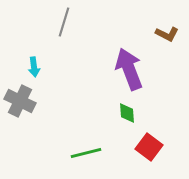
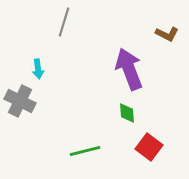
cyan arrow: moved 4 px right, 2 px down
green line: moved 1 px left, 2 px up
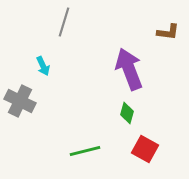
brown L-shape: moved 1 px right, 2 px up; rotated 20 degrees counterclockwise
cyan arrow: moved 5 px right, 3 px up; rotated 18 degrees counterclockwise
green diamond: rotated 20 degrees clockwise
red square: moved 4 px left, 2 px down; rotated 8 degrees counterclockwise
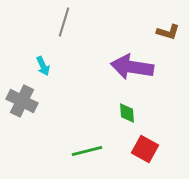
brown L-shape: rotated 10 degrees clockwise
purple arrow: moved 3 px right, 2 px up; rotated 60 degrees counterclockwise
gray cross: moved 2 px right
green diamond: rotated 20 degrees counterclockwise
green line: moved 2 px right
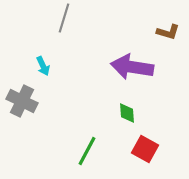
gray line: moved 4 px up
green line: rotated 48 degrees counterclockwise
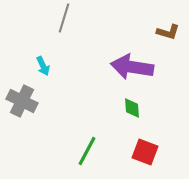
green diamond: moved 5 px right, 5 px up
red square: moved 3 px down; rotated 8 degrees counterclockwise
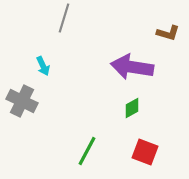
brown L-shape: moved 1 px down
green diamond: rotated 65 degrees clockwise
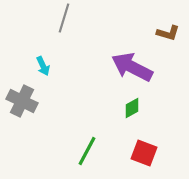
purple arrow: rotated 18 degrees clockwise
red square: moved 1 px left, 1 px down
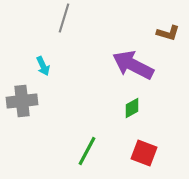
purple arrow: moved 1 px right, 2 px up
gray cross: rotated 32 degrees counterclockwise
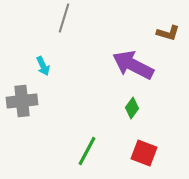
green diamond: rotated 25 degrees counterclockwise
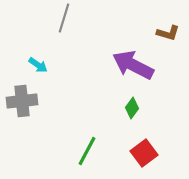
cyan arrow: moved 5 px left, 1 px up; rotated 30 degrees counterclockwise
red square: rotated 32 degrees clockwise
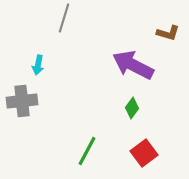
cyan arrow: rotated 66 degrees clockwise
